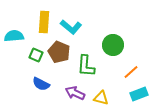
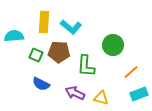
brown pentagon: rotated 20 degrees counterclockwise
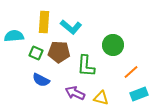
green square: moved 2 px up
blue semicircle: moved 4 px up
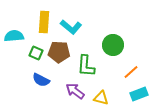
purple arrow: moved 2 px up; rotated 12 degrees clockwise
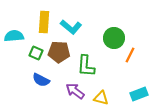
green circle: moved 1 px right, 7 px up
orange line: moved 1 px left, 17 px up; rotated 21 degrees counterclockwise
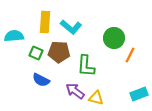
yellow rectangle: moved 1 px right
yellow triangle: moved 5 px left
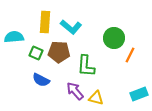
cyan semicircle: moved 1 px down
purple arrow: rotated 12 degrees clockwise
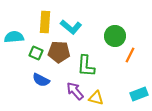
green circle: moved 1 px right, 2 px up
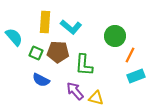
cyan semicircle: rotated 54 degrees clockwise
brown pentagon: moved 1 px left
green L-shape: moved 2 px left, 1 px up
cyan rectangle: moved 3 px left, 18 px up
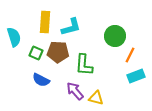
cyan L-shape: rotated 55 degrees counterclockwise
cyan semicircle: rotated 24 degrees clockwise
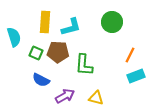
green circle: moved 3 px left, 14 px up
purple arrow: moved 10 px left, 5 px down; rotated 102 degrees clockwise
